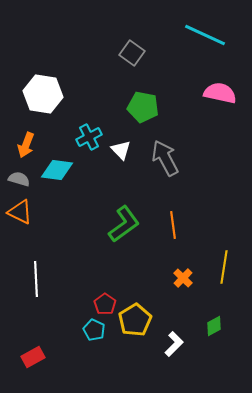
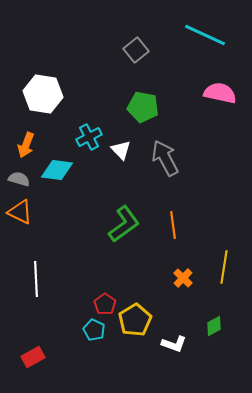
gray square: moved 4 px right, 3 px up; rotated 15 degrees clockwise
white L-shape: rotated 65 degrees clockwise
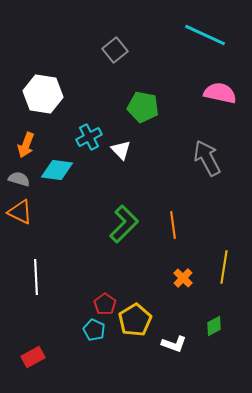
gray square: moved 21 px left
gray arrow: moved 42 px right
green L-shape: rotated 9 degrees counterclockwise
white line: moved 2 px up
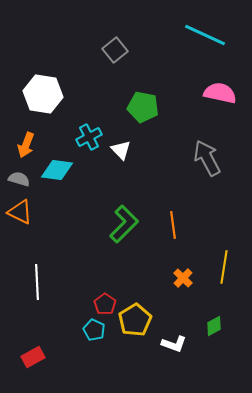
white line: moved 1 px right, 5 px down
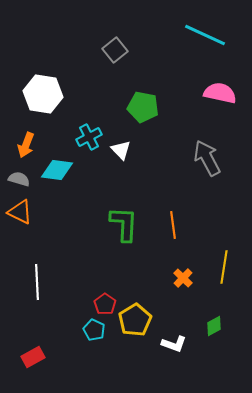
green L-shape: rotated 42 degrees counterclockwise
